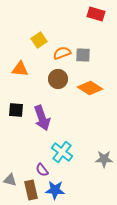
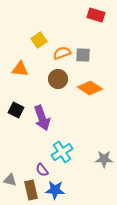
red rectangle: moved 1 px down
black square: rotated 21 degrees clockwise
cyan cross: rotated 20 degrees clockwise
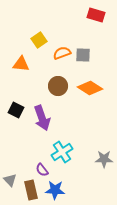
orange triangle: moved 1 px right, 5 px up
brown circle: moved 7 px down
gray triangle: rotated 32 degrees clockwise
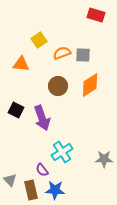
orange diamond: moved 3 px up; rotated 65 degrees counterclockwise
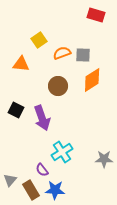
orange diamond: moved 2 px right, 5 px up
gray triangle: rotated 24 degrees clockwise
brown rectangle: rotated 18 degrees counterclockwise
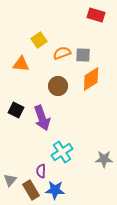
orange diamond: moved 1 px left, 1 px up
purple semicircle: moved 1 px left, 1 px down; rotated 40 degrees clockwise
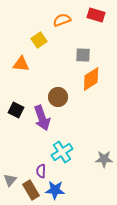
orange semicircle: moved 33 px up
brown circle: moved 11 px down
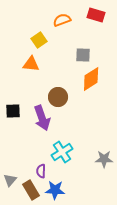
orange triangle: moved 10 px right
black square: moved 3 px left, 1 px down; rotated 28 degrees counterclockwise
